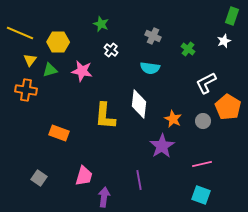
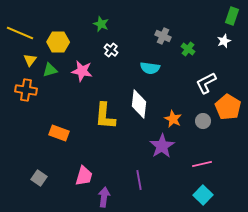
gray cross: moved 10 px right
cyan square: moved 2 px right; rotated 24 degrees clockwise
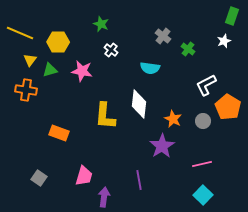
gray cross: rotated 14 degrees clockwise
white L-shape: moved 2 px down
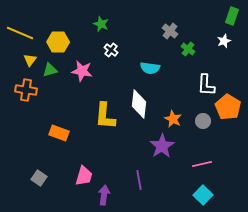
gray cross: moved 7 px right, 5 px up
white L-shape: rotated 60 degrees counterclockwise
purple arrow: moved 2 px up
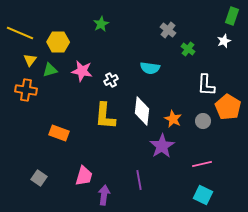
green star: rotated 21 degrees clockwise
gray cross: moved 2 px left, 1 px up
white cross: moved 30 px down; rotated 24 degrees clockwise
white diamond: moved 3 px right, 7 px down
cyan square: rotated 18 degrees counterclockwise
